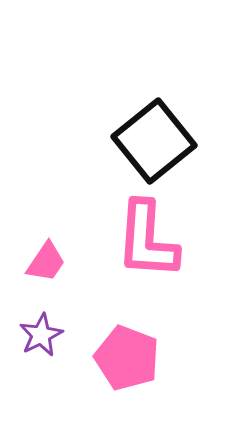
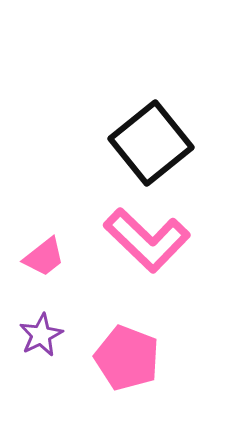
black square: moved 3 px left, 2 px down
pink L-shape: rotated 50 degrees counterclockwise
pink trapezoid: moved 2 px left, 5 px up; rotated 18 degrees clockwise
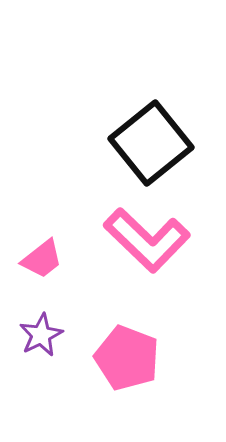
pink trapezoid: moved 2 px left, 2 px down
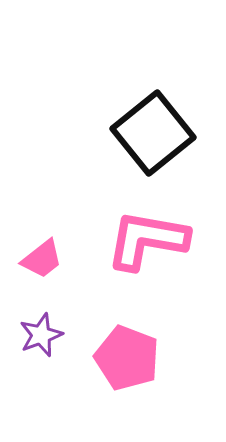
black square: moved 2 px right, 10 px up
pink L-shape: rotated 146 degrees clockwise
purple star: rotated 6 degrees clockwise
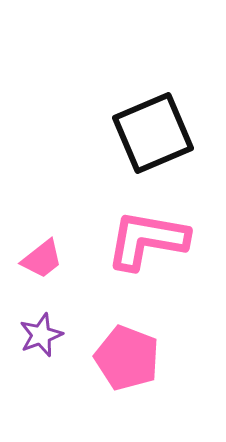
black square: rotated 16 degrees clockwise
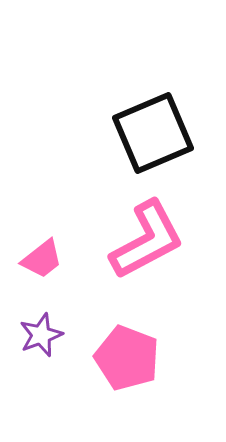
pink L-shape: rotated 142 degrees clockwise
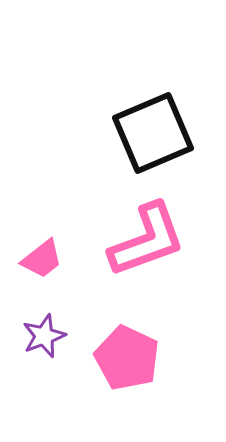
pink L-shape: rotated 8 degrees clockwise
purple star: moved 3 px right, 1 px down
pink pentagon: rotated 4 degrees clockwise
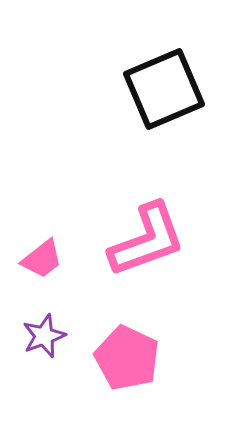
black square: moved 11 px right, 44 px up
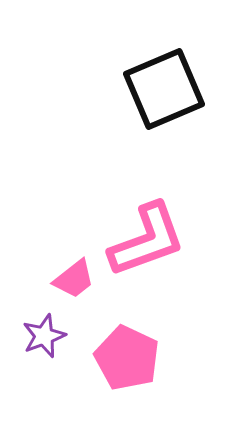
pink trapezoid: moved 32 px right, 20 px down
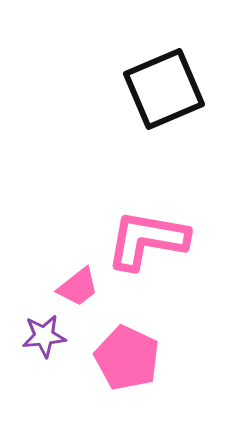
pink L-shape: rotated 150 degrees counterclockwise
pink trapezoid: moved 4 px right, 8 px down
purple star: rotated 15 degrees clockwise
